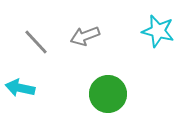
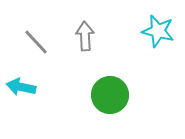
gray arrow: rotated 108 degrees clockwise
cyan arrow: moved 1 px right, 1 px up
green circle: moved 2 px right, 1 px down
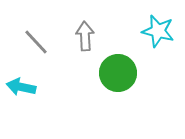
green circle: moved 8 px right, 22 px up
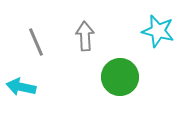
gray line: rotated 20 degrees clockwise
green circle: moved 2 px right, 4 px down
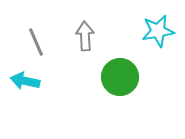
cyan star: rotated 24 degrees counterclockwise
cyan arrow: moved 4 px right, 6 px up
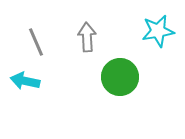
gray arrow: moved 2 px right, 1 px down
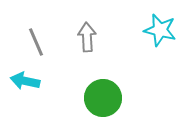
cyan star: moved 2 px right, 1 px up; rotated 24 degrees clockwise
green circle: moved 17 px left, 21 px down
